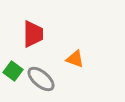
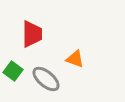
red trapezoid: moved 1 px left
gray ellipse: moved 5 px right
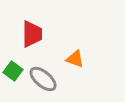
gray ellipse: moved 3 px left
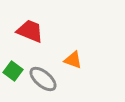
red trapezoid: moved 2 px left, 3 px up; rotated 68 degrees counterclockwise
orange triangle: moved 2 px left, 1 px down
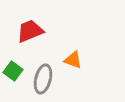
red trapezoid: rotated 44 degrees counterclockwise
gray ellipse: rotated 64 degrees clockwise
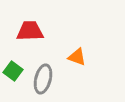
red trapezoid: rotated 20 degrees clockwise
orange triangle: moved 4 px right, 3 px up
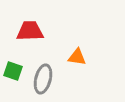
orange triangle: rotated 12 degrees counterclockwise
green square: rotated 18 degrees counterclockwise
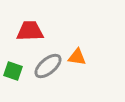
gray ellipse: moved 5 px right, 13 px up; rotated 36 degrees clockwise
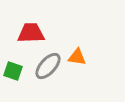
red trapezoid: moved 1 px right, 2 px down
gray ellipse: rotated 8 degrees counterclockwise
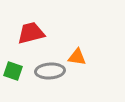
red trapezoid: rotated 12 degrees counterclockwise
gray ellipse: moved 2 px right, 5 px down; rotated 44 degrees clockwise
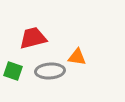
red trapezoid: moved 2 px right, 5 px down
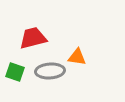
green square: moved 2 px right, 1 px down
